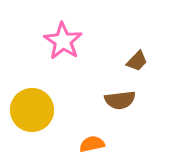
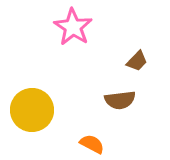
pink star: moved 10 px right, 14 px up
orange semicircle: rotated 40 degrees clockwise
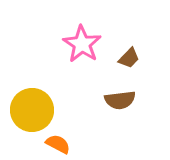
pink star: moved 9 px right, 17 px down
brown trapezoid: moved 8 px left, 3 px up
orange semicircle: moved 34 px left
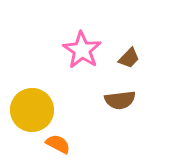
pink star: moved 6 px down
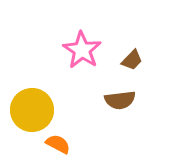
brown trapezoid: moved 3 px right, 2 px down
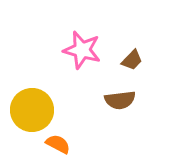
pink star: rotated 18 degrees counterclockwise
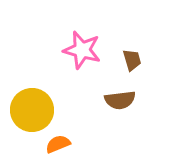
brown trapezoid: rotated 60 degrees counterclockwise
orange semicircle: rotated 50 degrees counterclockwise
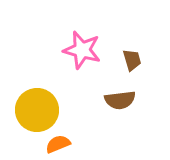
yellow circle: moved 5 px right
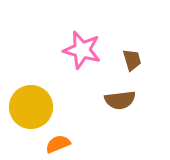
yellow circle: moved 6 px left, 3 px up
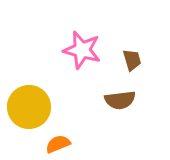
yellow circle: moved 2 px left
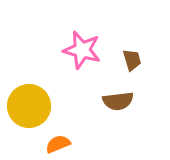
brown semicircle: moved 2 px left, 1 px down
yellow circle: moved 1 px up
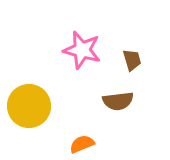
orange semicircle: moved 24 px right
